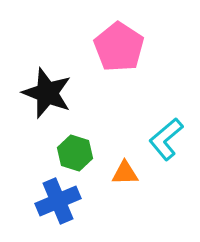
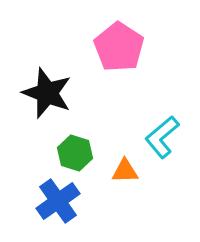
cyan L-shape: moved 4 px left, 2 px up
orange triangle: moved 2 px up
blue cross: rotated 12 degrees counterclockwise
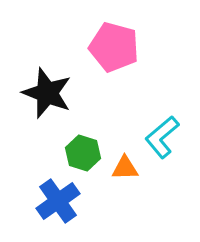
pink pentagon: moved 5 px left; rotated 18 degrees counterclockwise
green hexagon: moved 8 px right
orange triangle: moved 3 px up
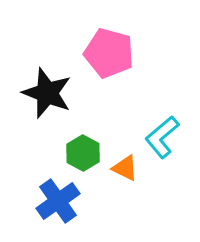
pink pentagon: moved 5 px left, 6 px down
green hexagon: rotated 12 degrees clockwise
orange triangle: rotated 28 degrees clockwise
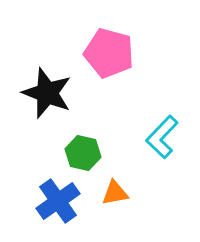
cyan L-shape: rotated 6 degrees counterclockwise
green hexagon: rotated 16 degrees counterclockwise
orange triangle: moved 10 px left, 25 px down; rotated 36 degrees counterclockwise
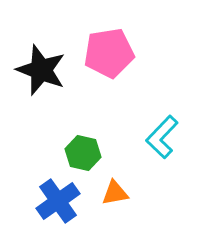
pink pentagon: rotated 24 degrees counterclockwise
black star: moved 6 px left, 23 px up
